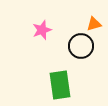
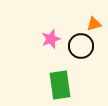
pink star: moved 9 px right, 9 px down
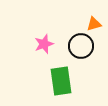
pink star: moved 7 px left, 5 px down
green rectangle: moved 1 px right, 4 px up
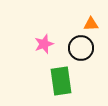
orange triangle: moved 3 px left; rotated 14 degrees clockwise
black circle: moved 2 px down
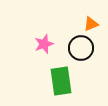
orange triangle: rotated 21 degrees counterclockwise
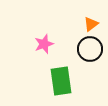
orange triangle: rotated 14 degrees counterclockwise
black circle: moved 9 px right, 1 px down
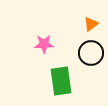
pink star: rotated 18 degrees clockwise
black circle: moved 1 px right, 4 px down
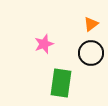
pink star: rotated 18 degrees counterclockwise
green rectangle: moved 2 px down; rotated 16 degrees clockwise
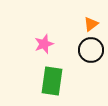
black circle: moved 3 px up
green rectangle: moved 9 px left, 2 px up
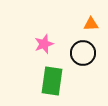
orange triangle: rotated 35 degrees clockwise
black circle: moved 8 px left, 3 px down
